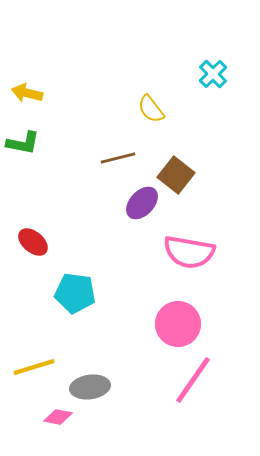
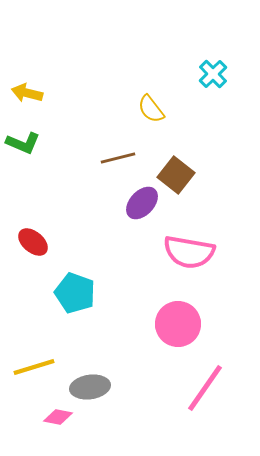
green L-shape: rotated 12 degrees clockwise
cyan pentagon: rotated 12 degrees clockwise
pink line: moved 12 px right, 8 px down
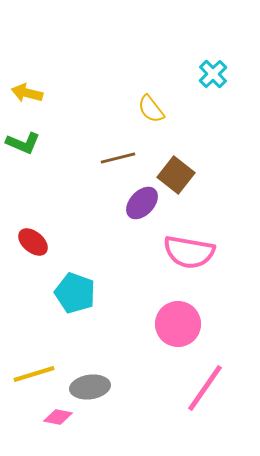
yellow line: moved 7 px down
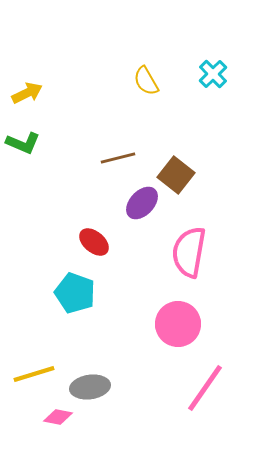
yellow arrow: rotated 140 degrees clockwise
yellow semicircle: moved 5 px left, 28 px up; rotated 8 degrees clockwise
red ellipse: moved 61 px right
pink semicircle: rotated 90 degrees clockwise
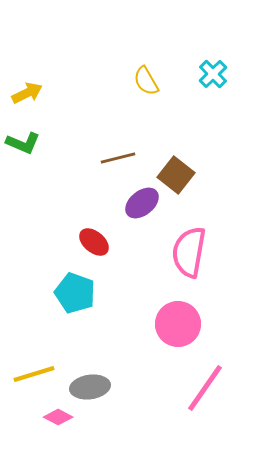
purple ellipse: rotated 8 degrees clockwise
pink diamond: rotated 16 degrees clockwise
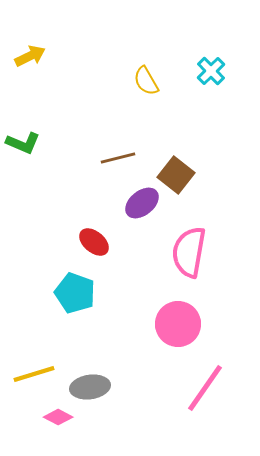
cyan cross: moved 2 px left, 3 px up
yellow arrow: moved 3 px right, 37 px up
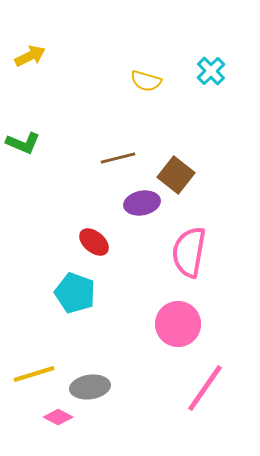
yellow semicircle: rotated 44 degrees counterclockwise
purple ellipse: rotated 28 degrees clockwise
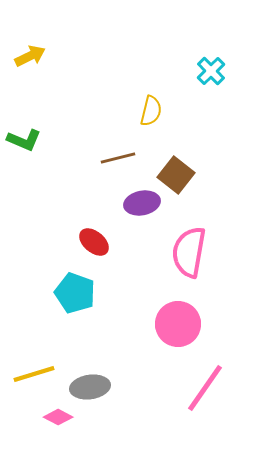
yellow semicircle: moved 5 px right, 30 px down; rotated 92 degrees counterclockwise
green L-shape: moved 1 px right, 3 px up
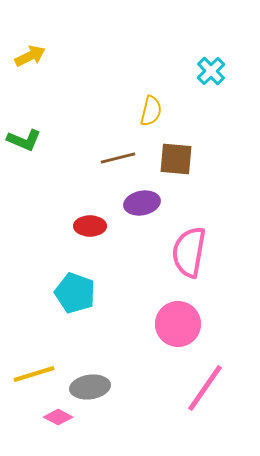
brown square: moved 16 px up; rotated 33 degrees counterclockwise
red ellipse: moved 4 px left, 16 px up; rotated 40 degrees counterclockwise
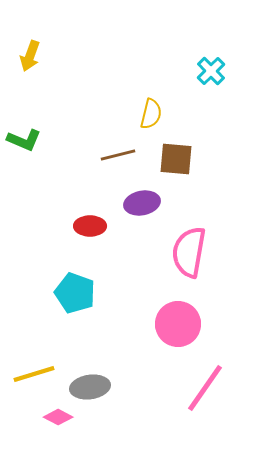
yellow arrow: rotated 136 degrees clockwise
yellow semicircle: moved 3 px down
brown line: moved 3 px up
